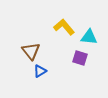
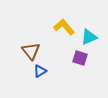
cyan triangle: rotated 30 degrees counterclockwise
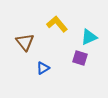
yellow L-shape: moved 7 px left, 3 px up
brown triangle: moved 6 px left, 9 px up
blue triangle: moved 3 px right, 3 px up
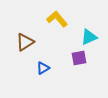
yellow L-shape: moved 5 px up
brown triangle: rotated 36 degrees clockwise
purple square: moved 1 px left; rotated 28 degrees counterclockwise
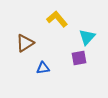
cyan triangle: moved 2 px left; rotated 24 degrees counterclockwise
brown triangle: moved 1 px down
blue triangle: rotated 24 degrees clockwise
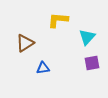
yellow L-shape: moved 1 px right, 1 px down; rotated 45 degrees counterclockwise
purple square: moved 13 px right, 5 px down
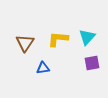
yellow L-shape: moved 19 px down
brown triangle: rotated 24 degrees counterclockwise
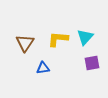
cyan triangle: moved 2 px left
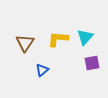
blue triangle: moved 1 px left, 2 px down; rotated 32 degrees counterclockwise
